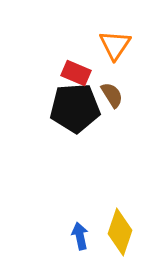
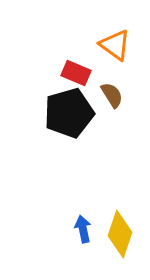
orange triangle: rotated 28 degrees counterclockwise
black pentagon: moved 6 px left, 5 px down; rotated 12 degrees counterclockwise
yellow diamond: moved 2 px down
blue arrow: moved 3 px right, 7 px up
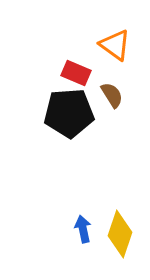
black pentagon: rotated 12 degrees clockwise
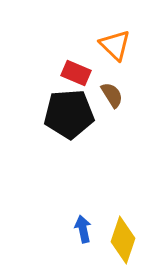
orange triangle: rotated 8 degrees clockwise
black pentagon: moved 1 px down
yellow diamond: moved 3 px right, 6 px down
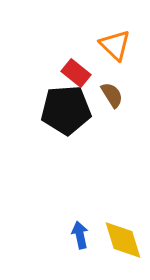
red rectangle: rotated 16 degrees clockwise
black pentagon: moved 3 px left, 4 px up
blue arrow: moved 3 px left, 6 px down
yellow diamond: rotated 36 degrees counterclockwise
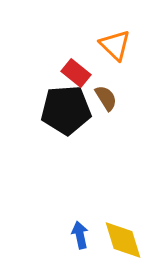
brown semicircle: moved 6 px left, 3 px down
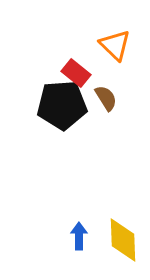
black pentagon: moved 4 px left, 5 px up
blue arrow: moved 1 px left, 1 px down; rotated 12 degrees clockwise
yellow diamond: rotated 15 degrees clockwise
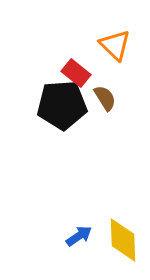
brown semicircle: moved 1 px left
blue arrow: rotated 56 degrees clockwise
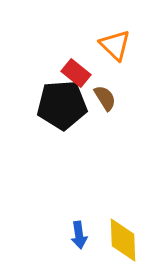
blue arrow: moved 1 px up; rotated 116 degrees clockwise
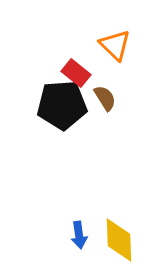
yellow diamond: moved 4 px left
